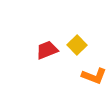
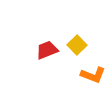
orange L-shape: moved 1 px left, 1 px up
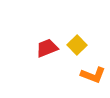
red trapezoid: moved 2 px up
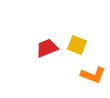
yellow square: rotated 24 degrees counterclockwise
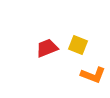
yellow square: moved 1 px right
